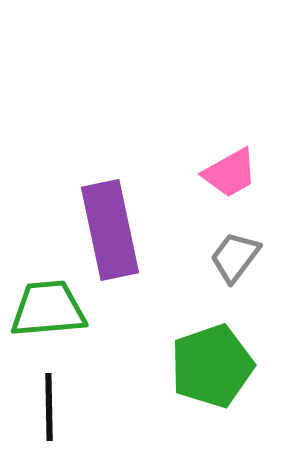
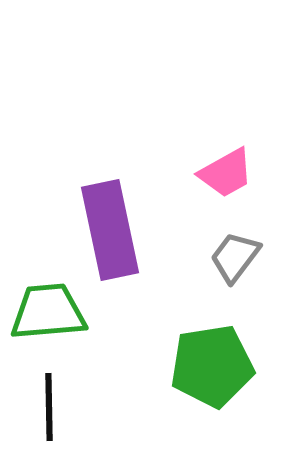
pink trapezoid: moved 4 px left
green trapezoid: moved 3 px down
green pentagon: rotated 10 degrees clockwise
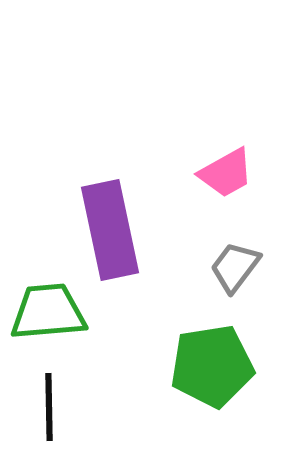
gray trapezoid: moved 10 px down
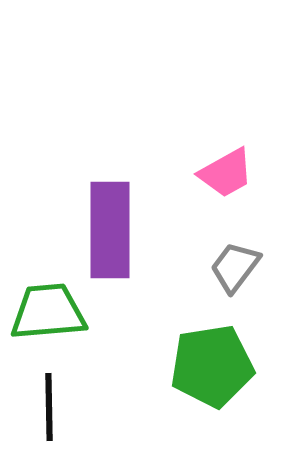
purple rectangle: rotated 12 degrees clockwise
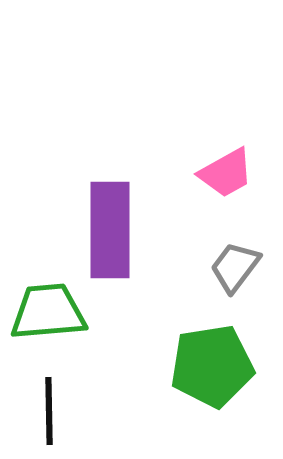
black line: moved 4 px down
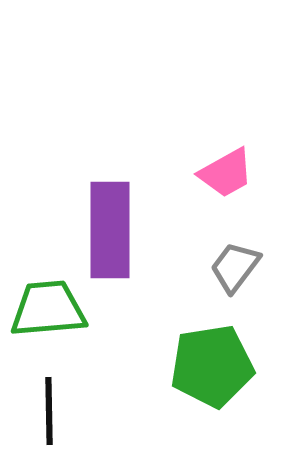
green trapezoid: moved 3 px up
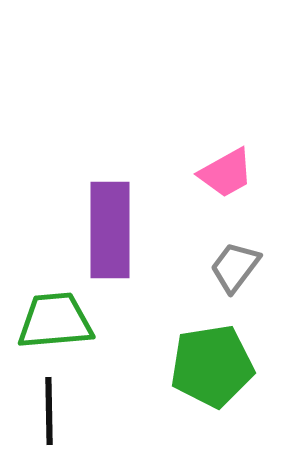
green trapezoid: moved 7 px right, 12 px down
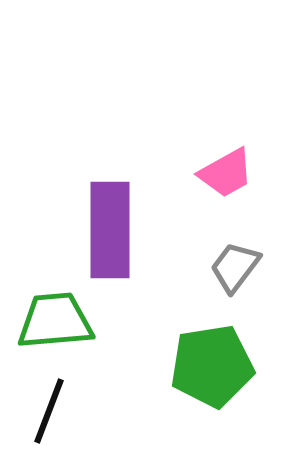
black line: rotated 22 degrees clockwise
